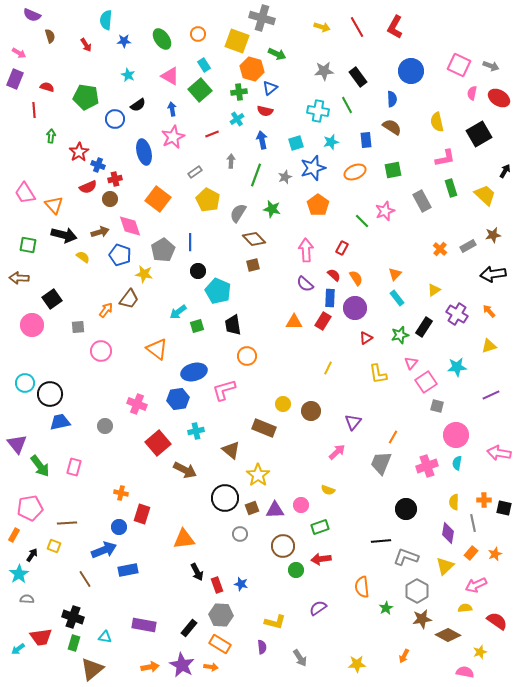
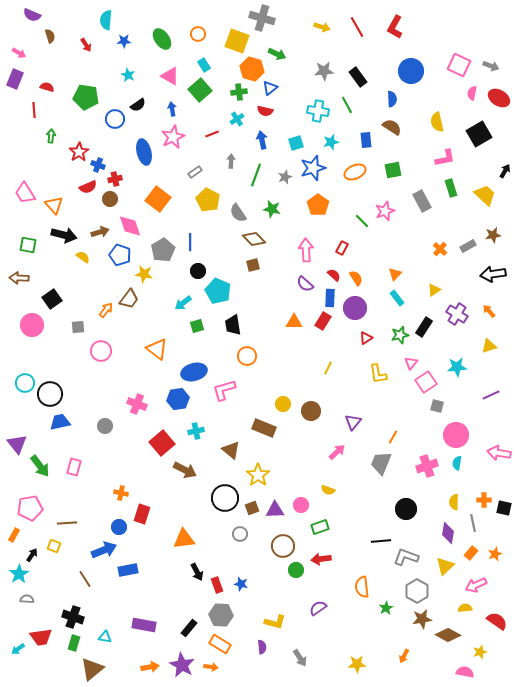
gray semicircle at (238, 213): rotated 66 degrees counterclockwise
cyan arrow at (178, 312): moved 5 px right, 9 px up
red square at (158, 443): moved 4 px right
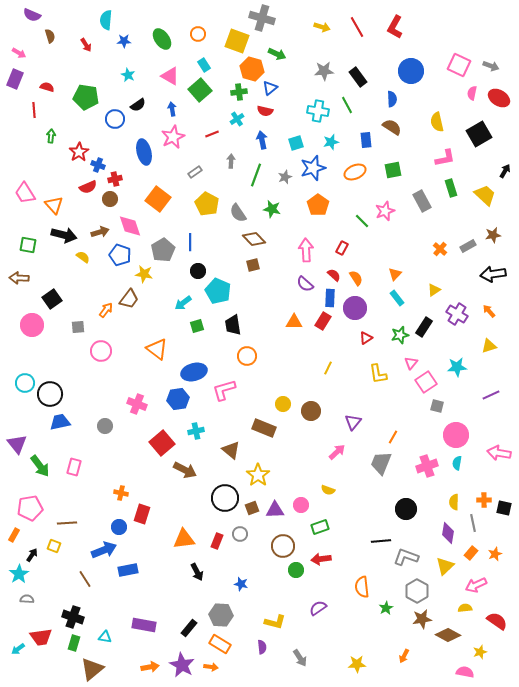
yellow pentagon at (208, 200): moved 1 px left, 4 px down
red rectangle at (217, 585): moved 44 px up; rotated 42 degrees clockwise
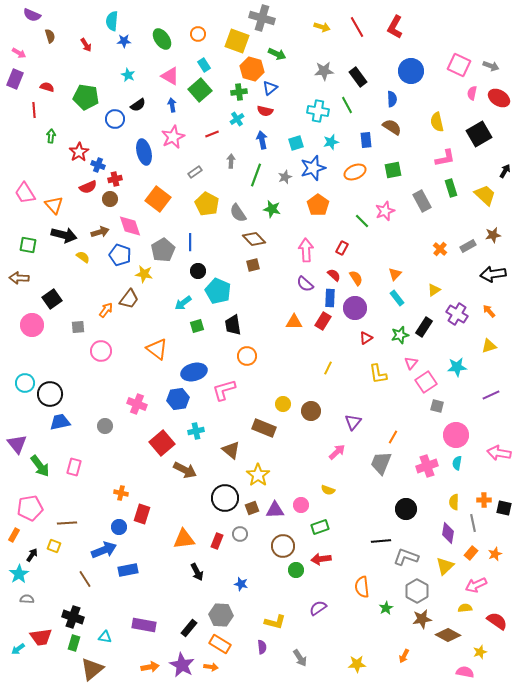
cyan semicircle at (106, 20): moved 6 px right, 1 px down
blue arrow at (172, 109): moved 4 px up
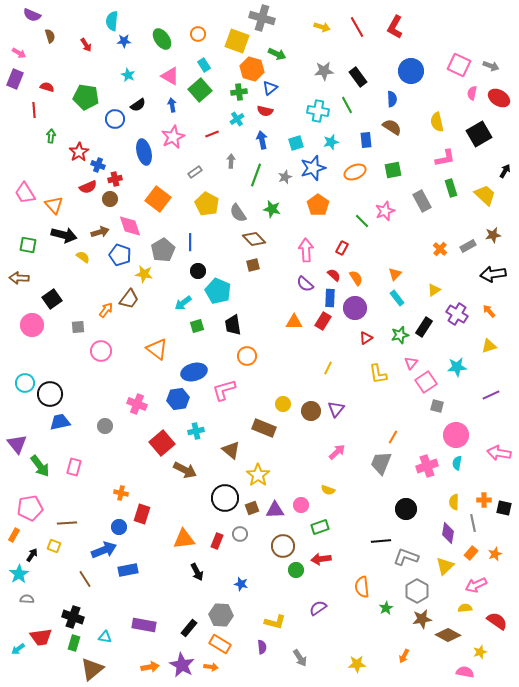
purple triangle at (353, 422): moved 17 px left, 13 px up
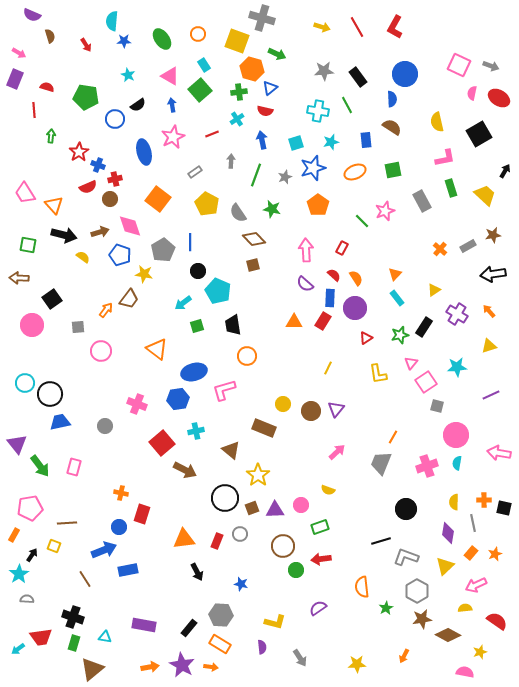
blue circle at (411, 71): moved 6 px left, 3 px down
black line at (381, 541): rotated 12 degrees counterclockwise
